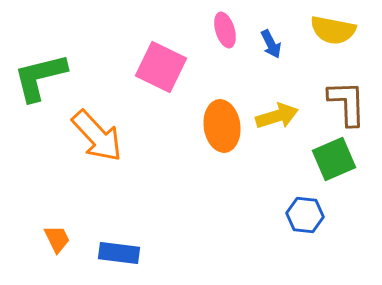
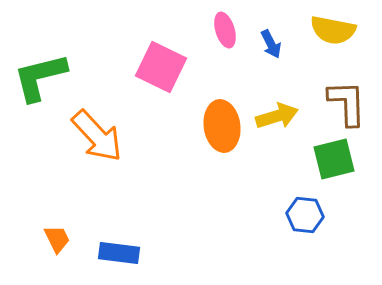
green square: rotated 9 degrees clockwise
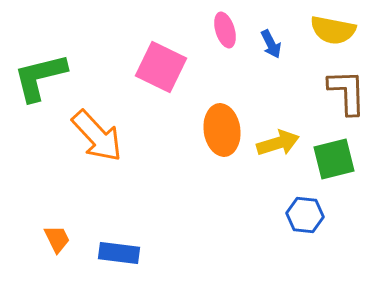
brown L-shape: moved 11 px up
yellow arrow: moved 1 px right, 27 px down
orange ellipse: moved 4 px down
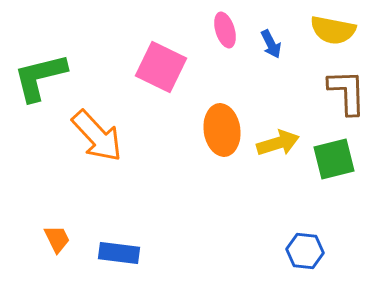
blue hexagon: moved 36 px down
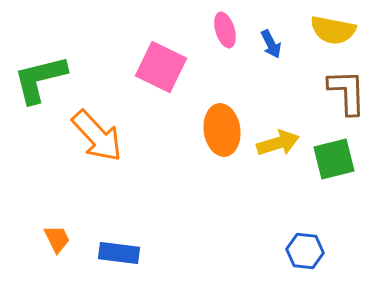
green L-shape: moved 2 px down
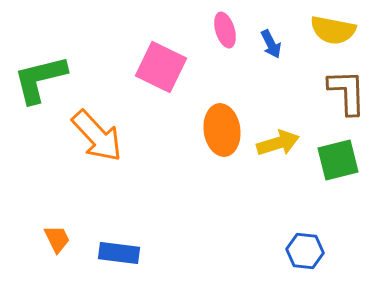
green square: moved 4 px right, 1 px down
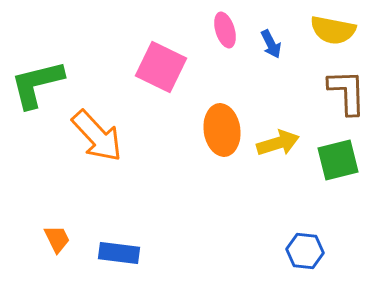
green L-shape: moved 3 px left, 5 px down
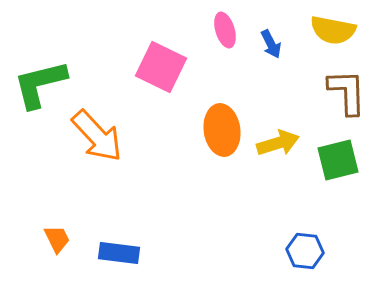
green L-shape: moved 3 px right
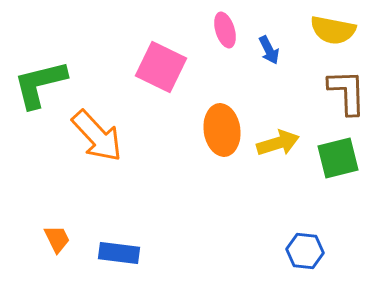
blue arrow: moved 2 px left, 6 px down
green square: moved 2 px up
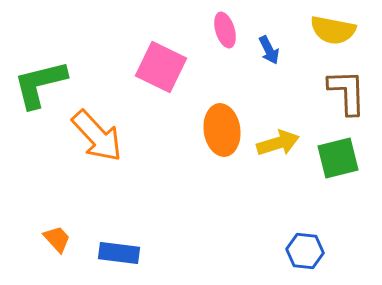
orange trapezoid: rotated 16 degrees counterclockwise
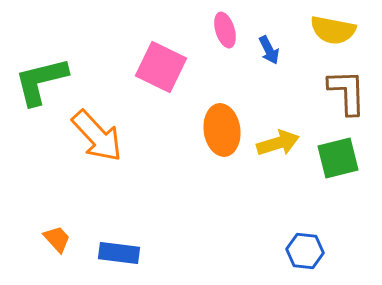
green L-shape: moved 1 px right, 3 px up
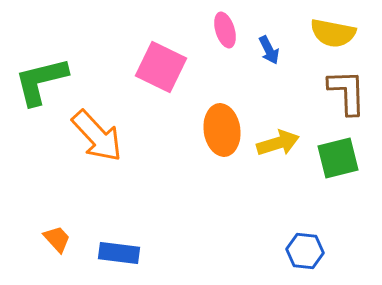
yellow semicircle: moved 3 px down
